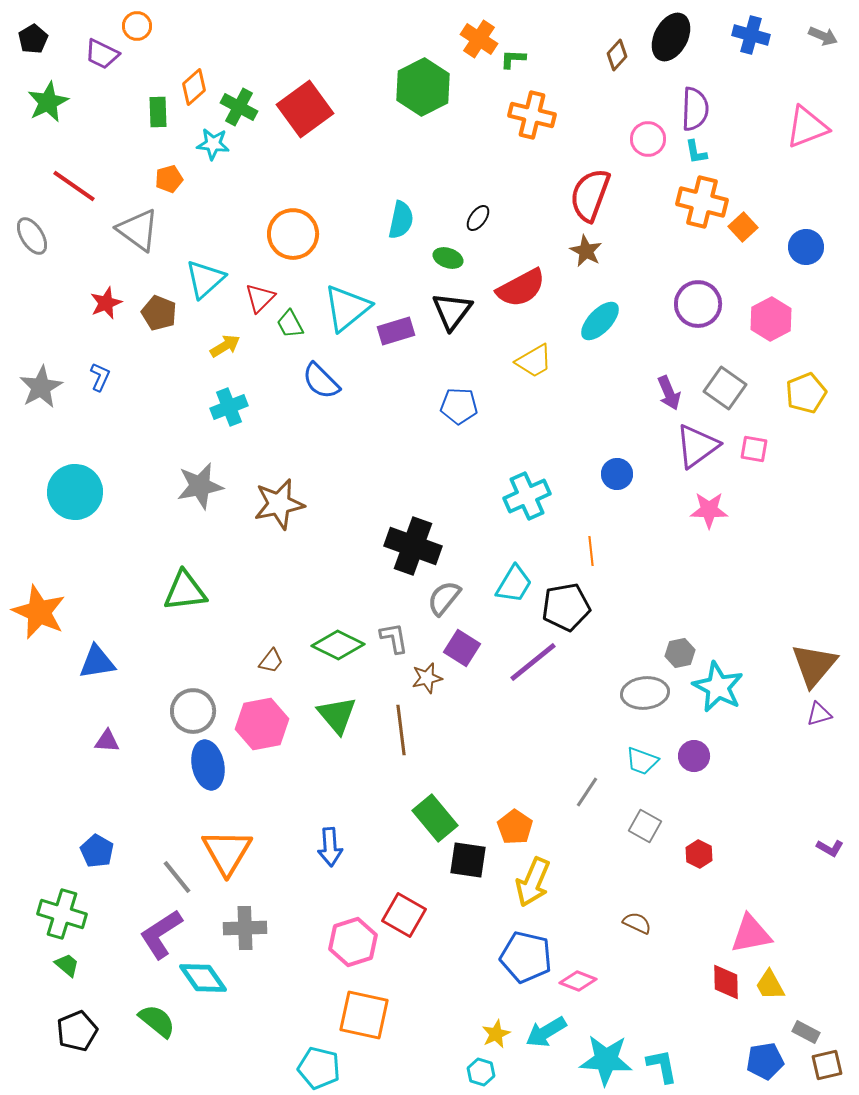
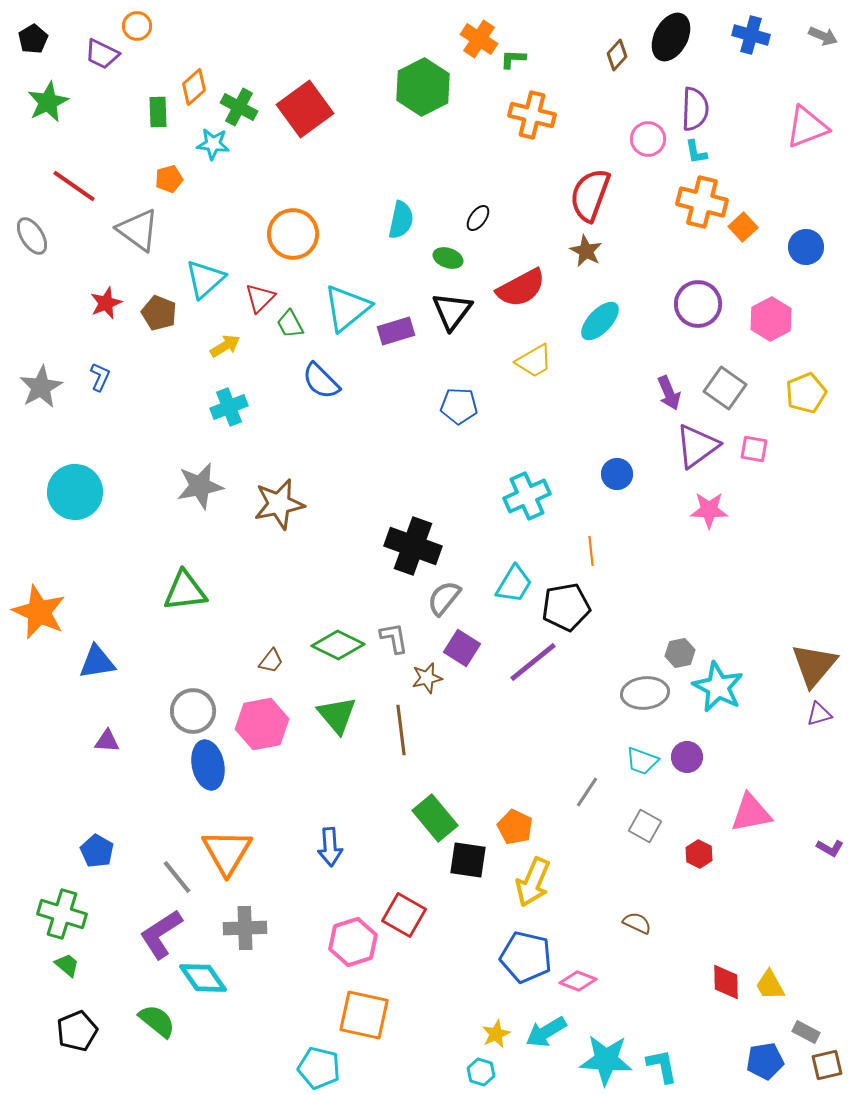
purple circle at (694, 756): moved 7 px left, 1 px down
orange pentagon at (515, 827): rotated 8 degrees counterclockwise
pink triangle at (751, 934): moved 121 px up
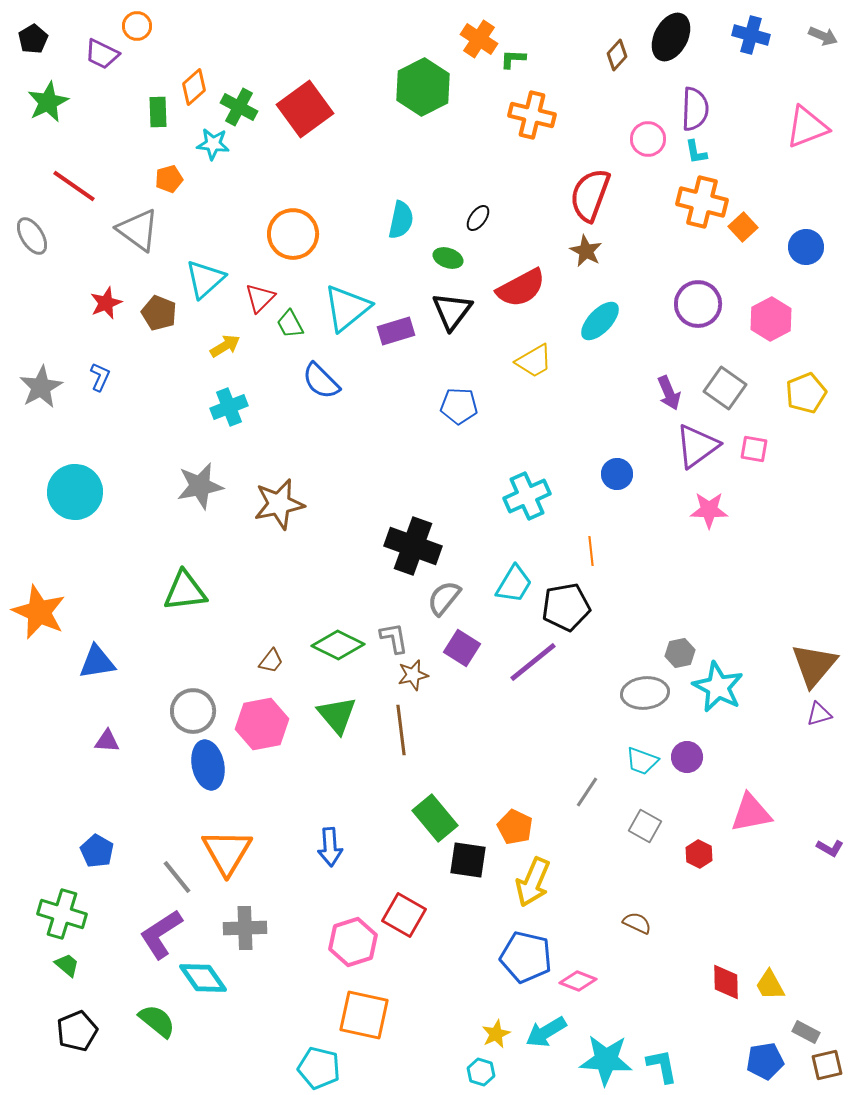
brown star at (427, 678): moved 14 px left, 3 px up
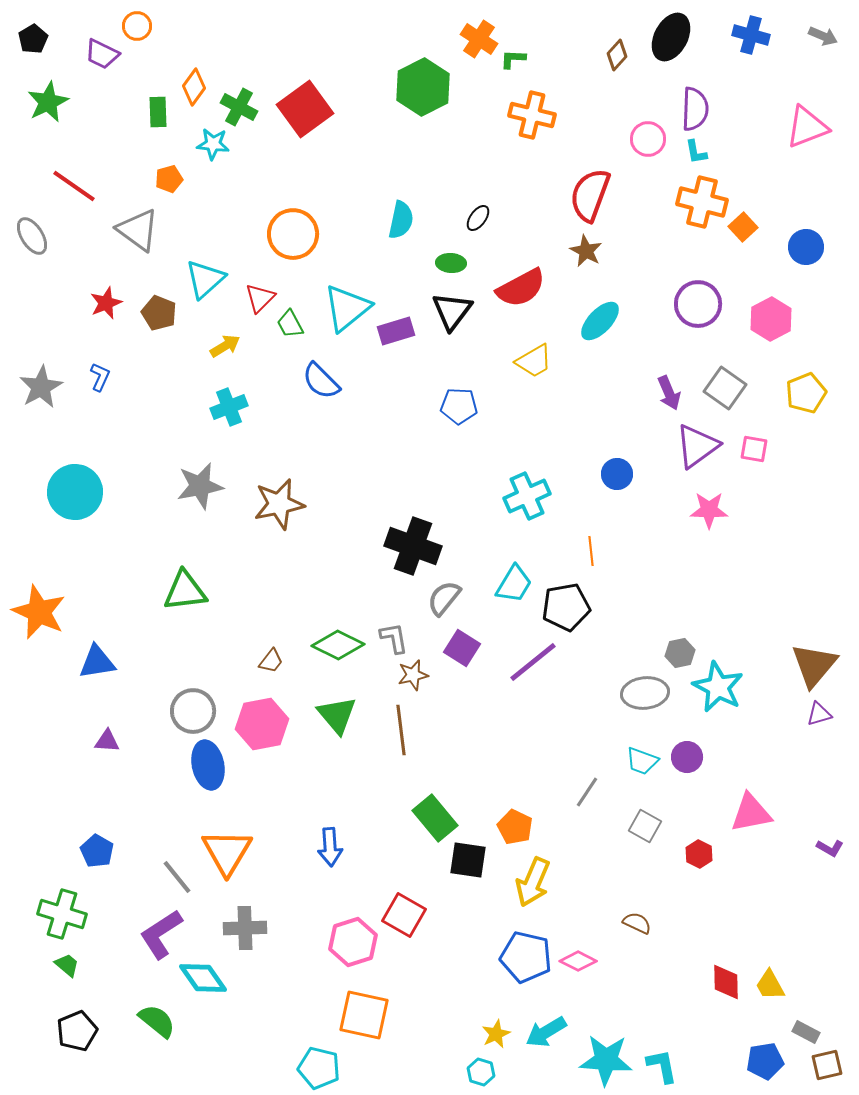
orange diamond at (194, 87): rotated 12 degrees counterclockwise
green ellipse at (448, 258): moved 3 px right, 5 px down; rotated 16 degrees counterclockwise
pink diamond at (578, 981): moved 20 px up; rotated 6 degrees clockwise
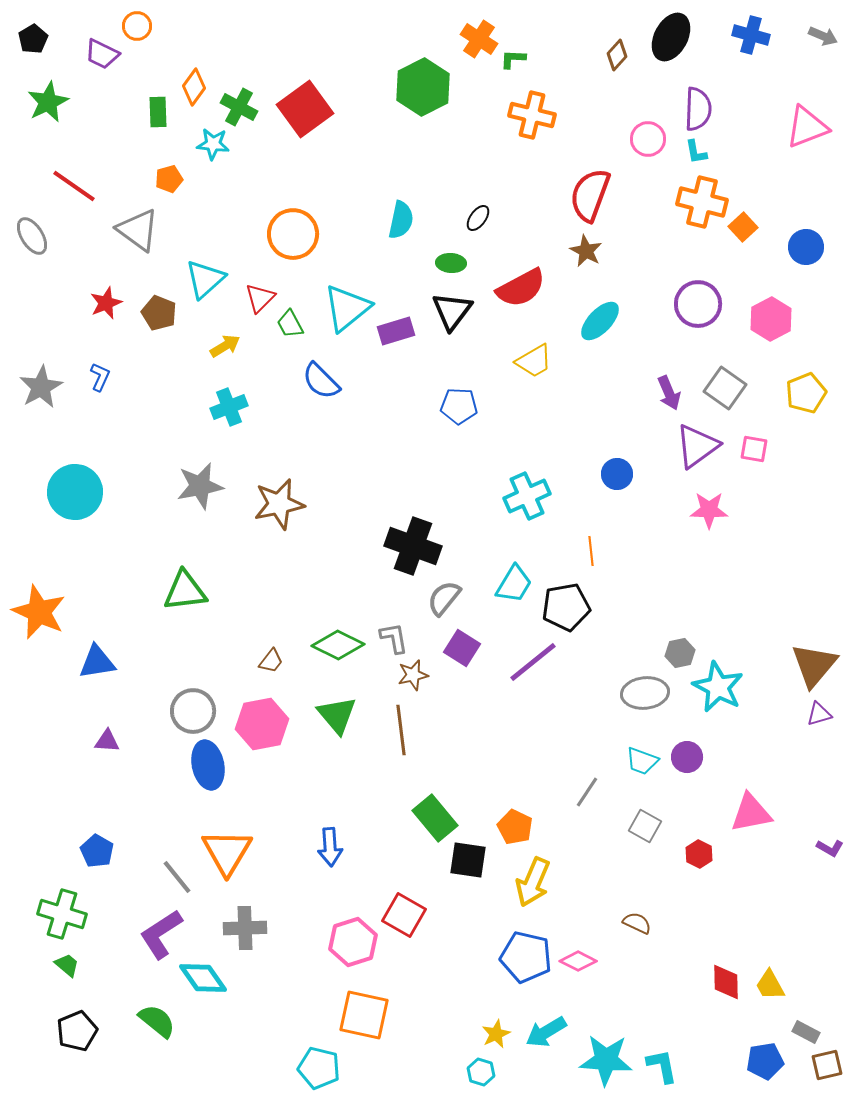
purple semicircle at (695, 109): moved 3 px right
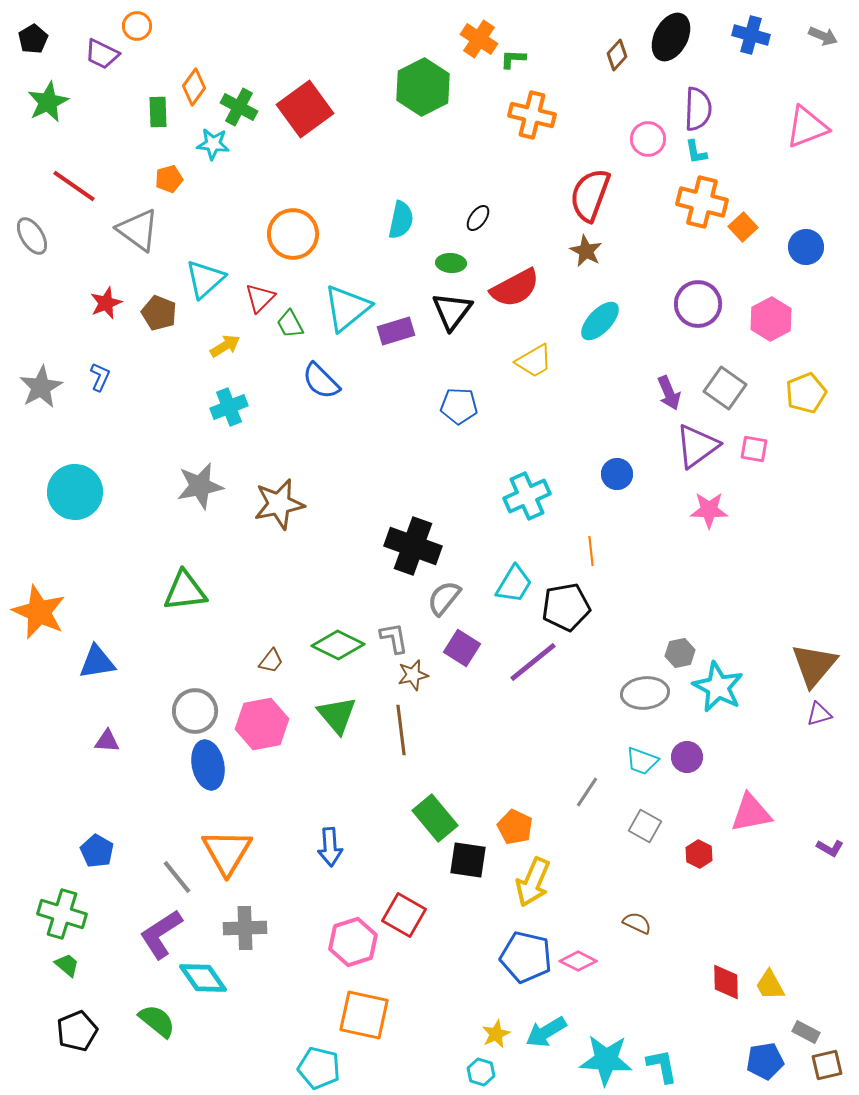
red semicircle at (521, 288): moved 6 px left
gray circle at (193, 711): moved 2 px right
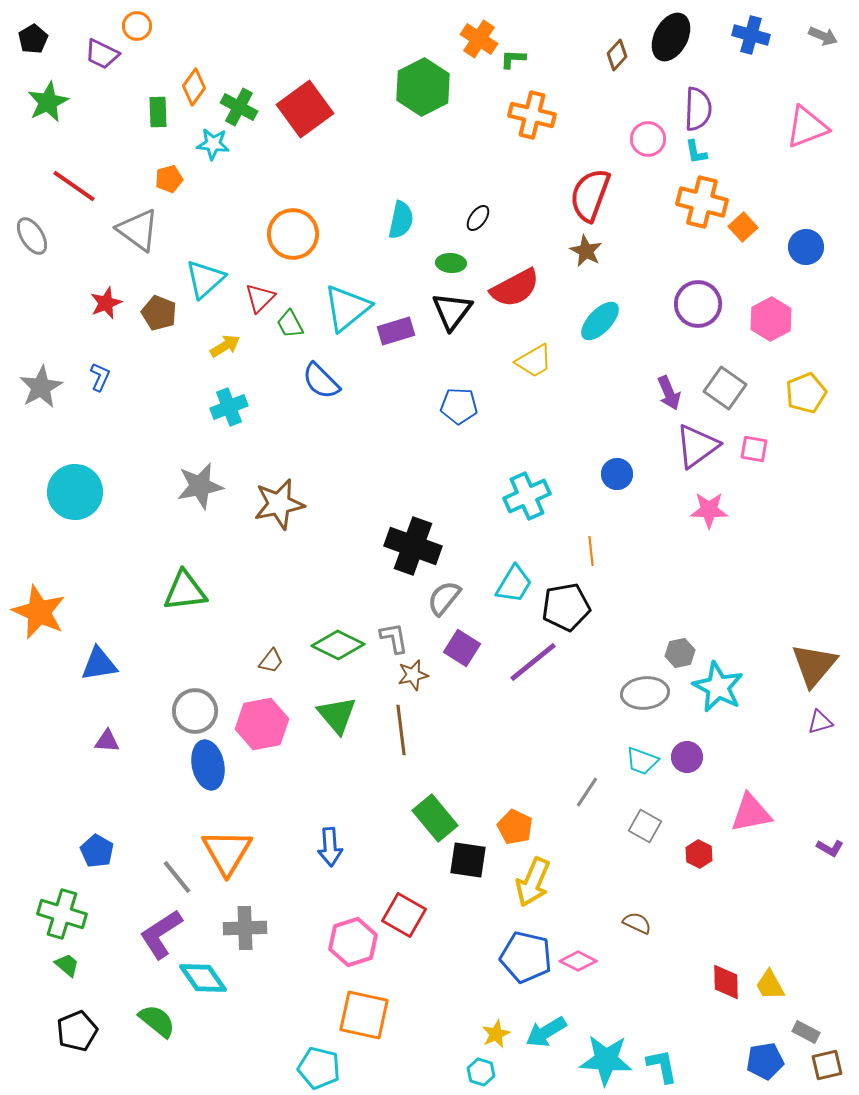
blue triangle at (97, 662): moved 2 px right, 2 px down
purple triangle at (819, 714): moved 1 px right, 8 px down
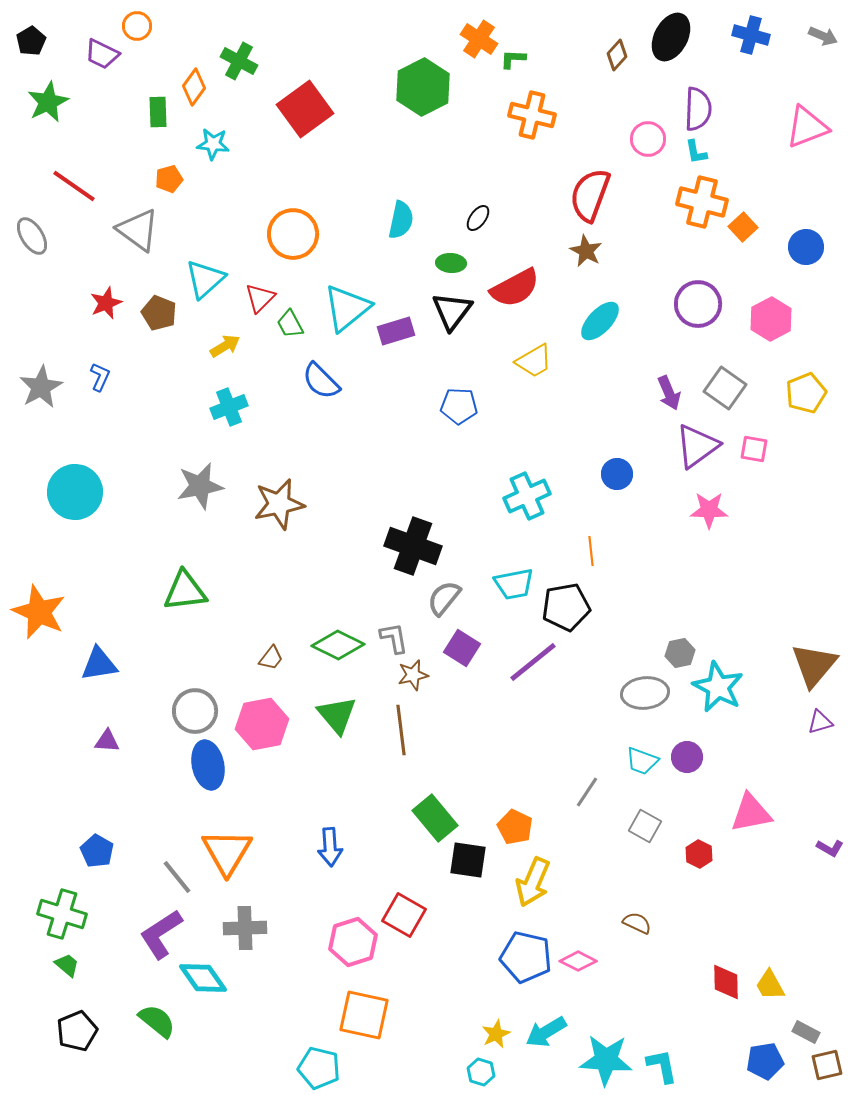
black pentagon at (33, 39): moved 2 px left, 2 px down
green cross at (239, 107): moved 46 px up
cyan trapezoid at (514, 584): rotated 48 degrees clockwise
brown trapezoid at (271, 661): moved 3 px up
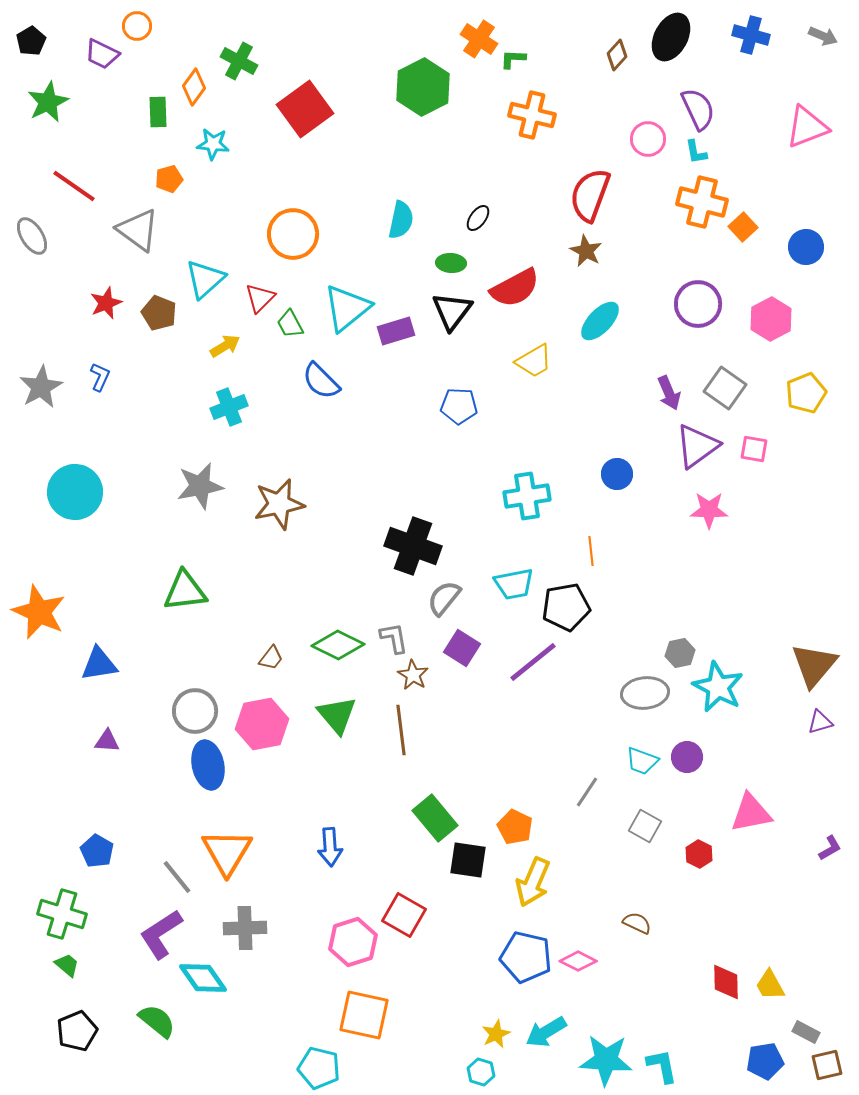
purple semicircle at (698, 109): rotated 27 degrees counterclockwise
cyan cross at (527, 496): rotated 15 degrees clockwise
brown star at (413, 675): rotated 28 degrees counterclockwise
purple L-shape at (830, 848): rotated 60 degrees counterclockwise
